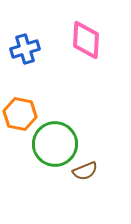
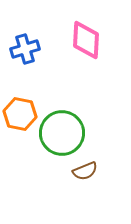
green circle: moved 7 px right, 11 px up
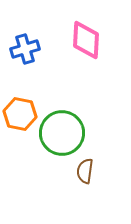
brown semicircle: rotated 120 degrees clockwise
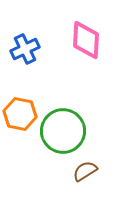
blue cross: rotated 8 degrees counterclockwise
green circle: moved 1 px right, 2 px up
brown semicircle: rotated 50 degrees clockwise
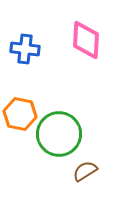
blue cross: rotated 32 degrees clockwise
green circle: moved 4 px left, 3 px down
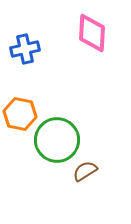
pink diamond: moved 6 px right, 7 px up
blue cross: rotated 20 degrees counterclockwise
green circle: moved 2 px left, 6 px down
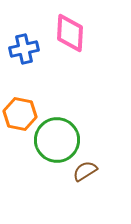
pink diamond: moved 22 px left
blue cross: moved 1 px left
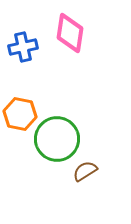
pink diamond: rotated 6 degrees clockwise
blue cross: moved 1 px left, 2 px up
green circle: moved 1 px up
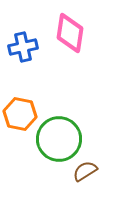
green circle: moved 2 px right
